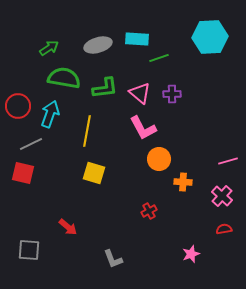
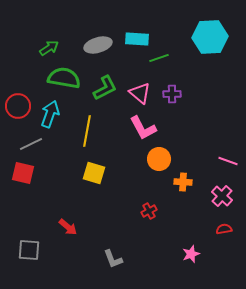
green L-shape: rotated 20 degrees counterclockwise
pink line: rotated 36 degrees clockwise
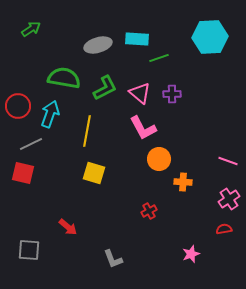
green arrow: moved 18 px left, 19 px up
pink cross: moved 7 px right, 3 px down; rotated 15 degrees clockwise
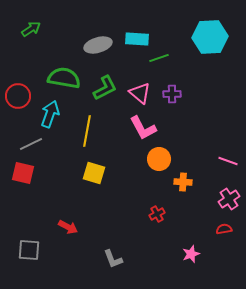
red circle: moved 10 px up
red cross: moved 8 px right, 3 px down
red arrow: rotated 12 degrees counterclockwise
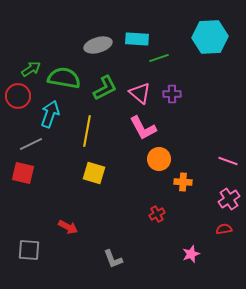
green arrow: moved 40 px down
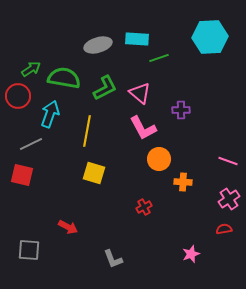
purple cross: moved 9 px right, 16 px down
red square: moved 1 px left, 2 px down
red cross: moved 13 px left, 7 px up
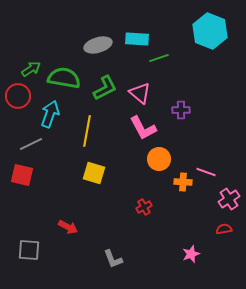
cyan hexagon: moved 6 px up; rotated 24 degrees clockwise
pink line: moved 22 px left, 11 px down
